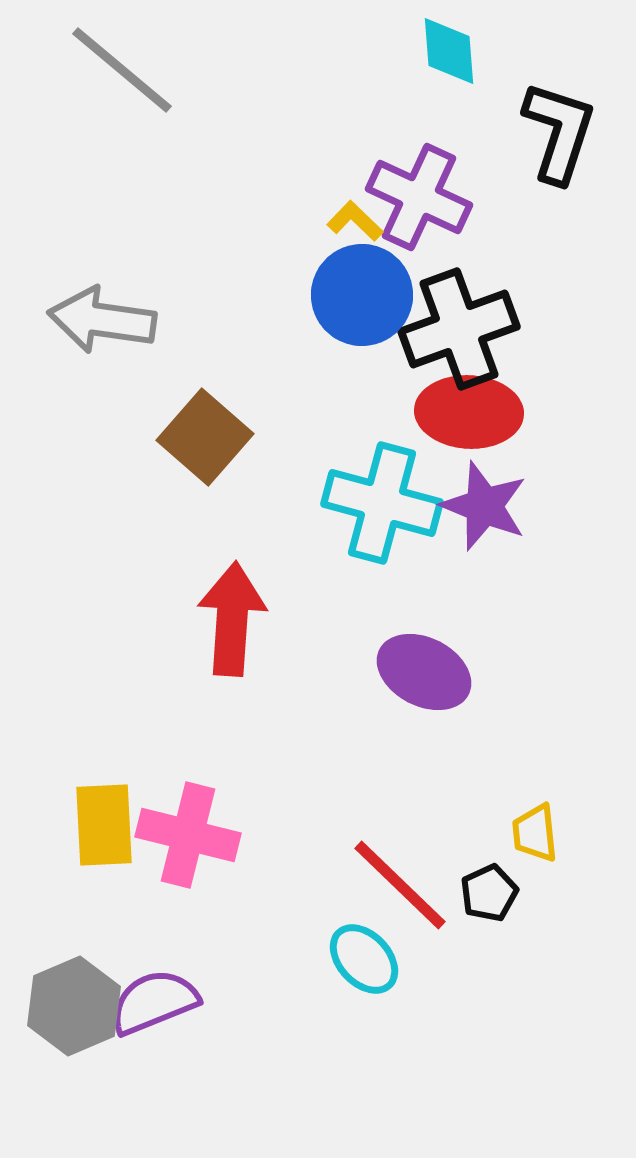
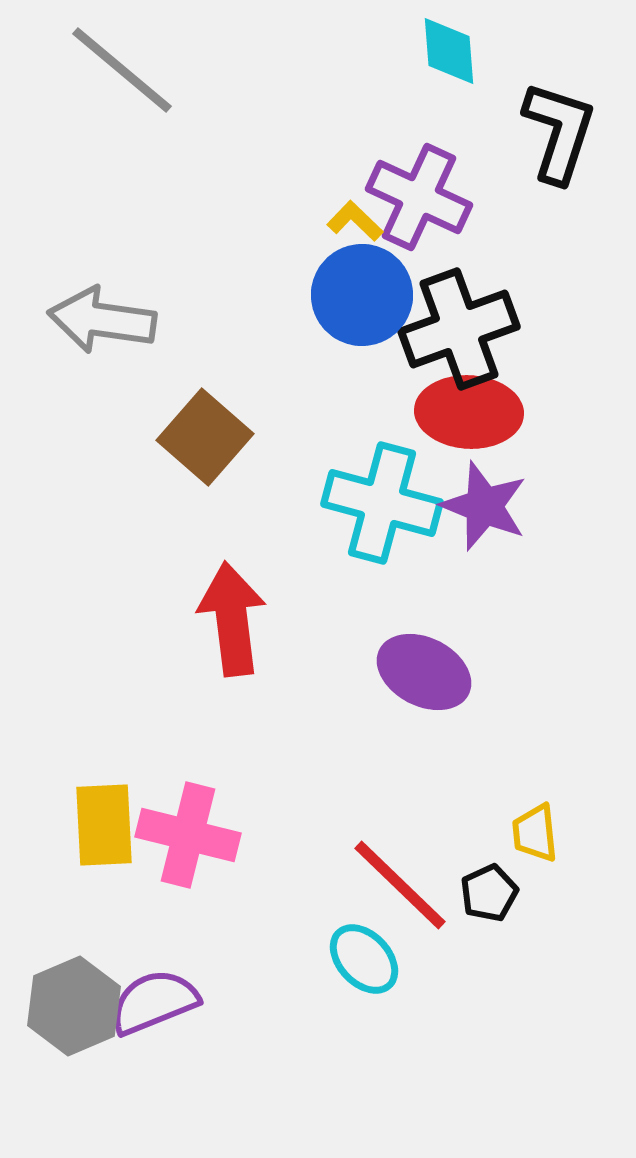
red arrow: rotated 11 degrees counterclockwise
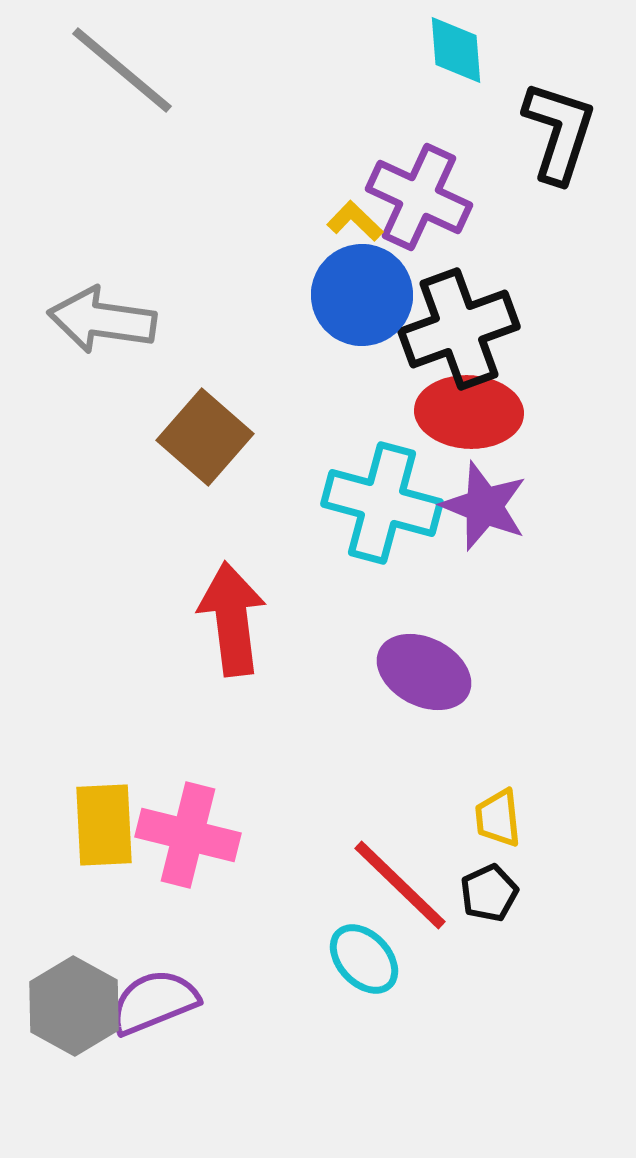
cyan diamond: moved 7 px right, 1 px up
yellow trapezoid: moved 37 px left, 15 px up
gray hexagon: rotated 8 degrees counterclockwise
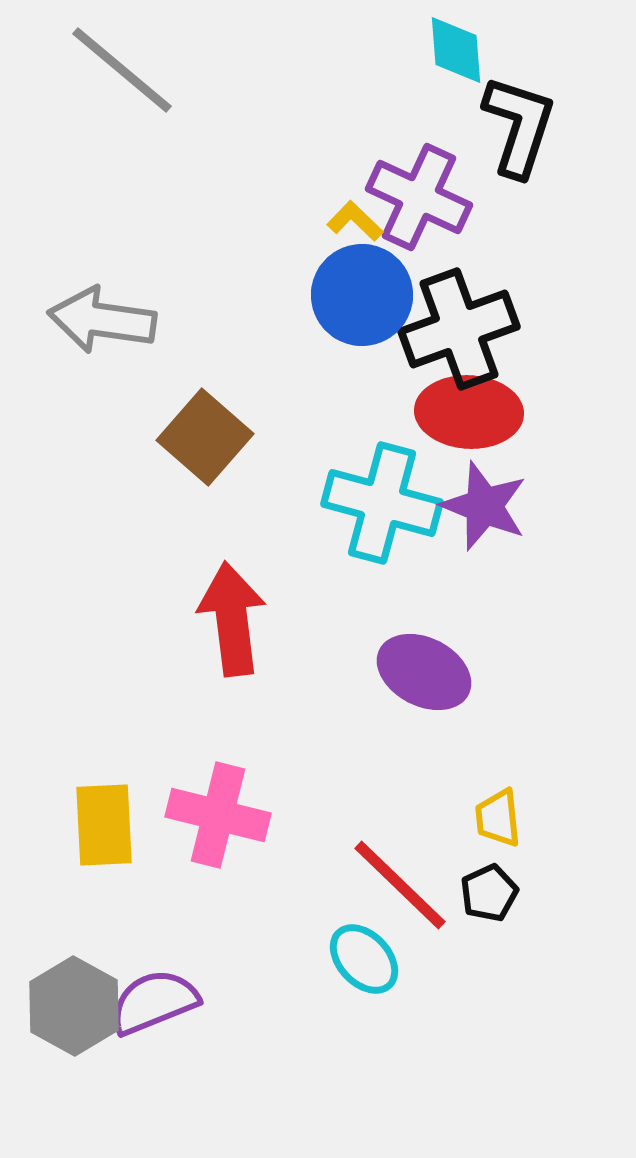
black L-shape: moved 40 px left, 6 px up
pink cross: moved 30 px right, 20 px up
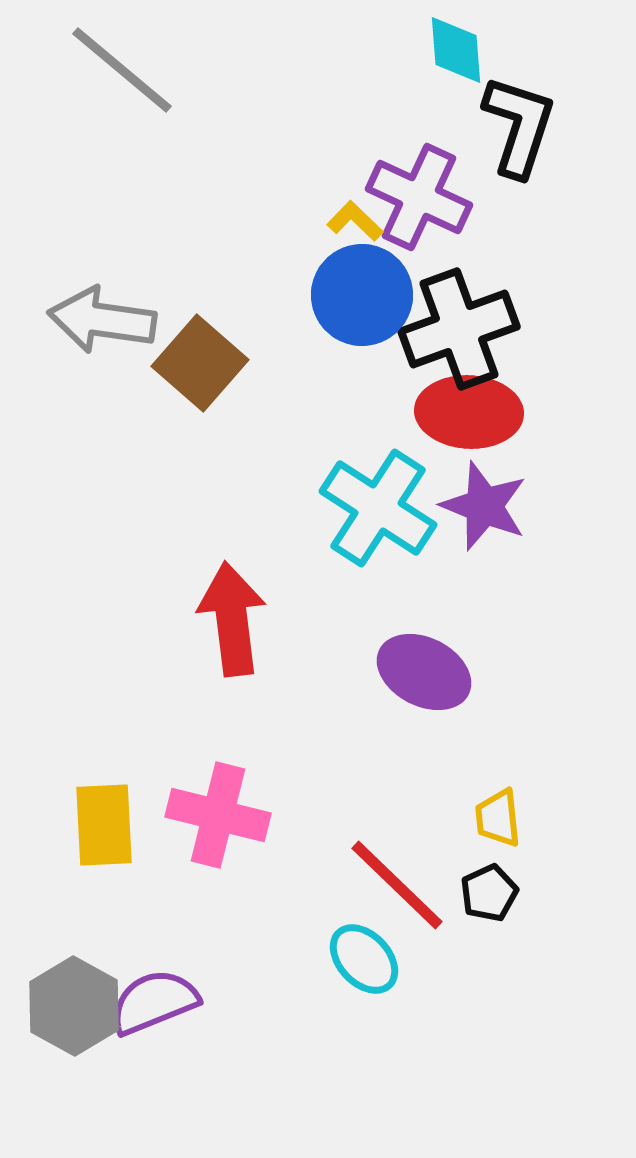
brown square: moved 5 px left, 74 px up
cyan cross: moved 4 px left, 5 px down; rotated 18 degrees clockwise
red line: moved 3 px left
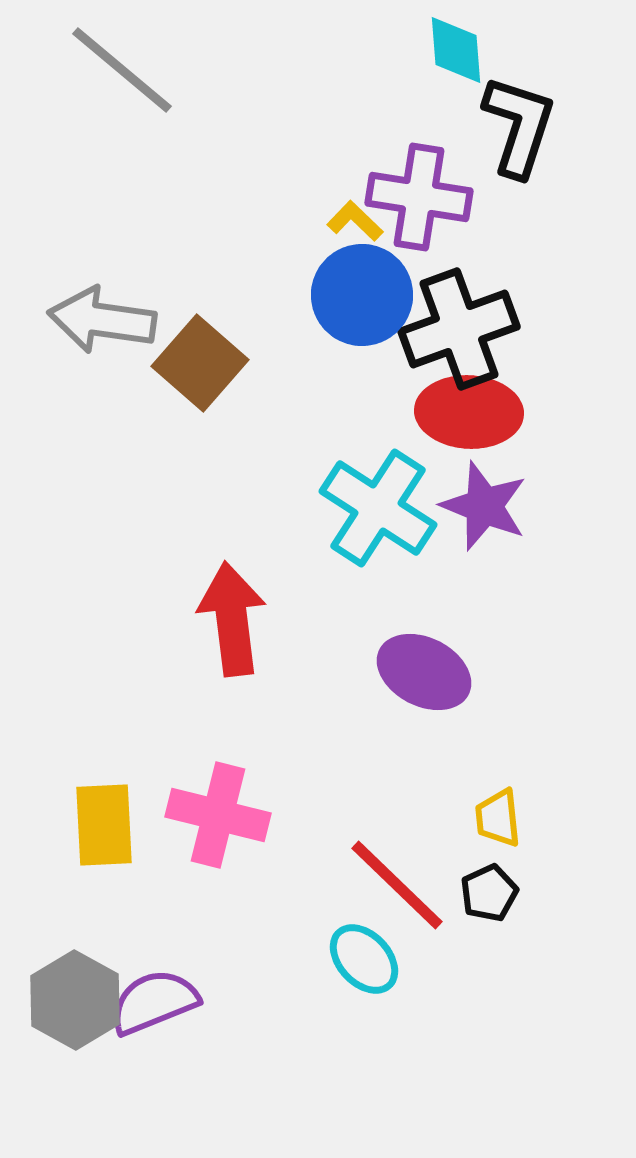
purple cross: rotated 16 degrees counterclockwise
gray hexagon: moved 1 px right, 6 px up
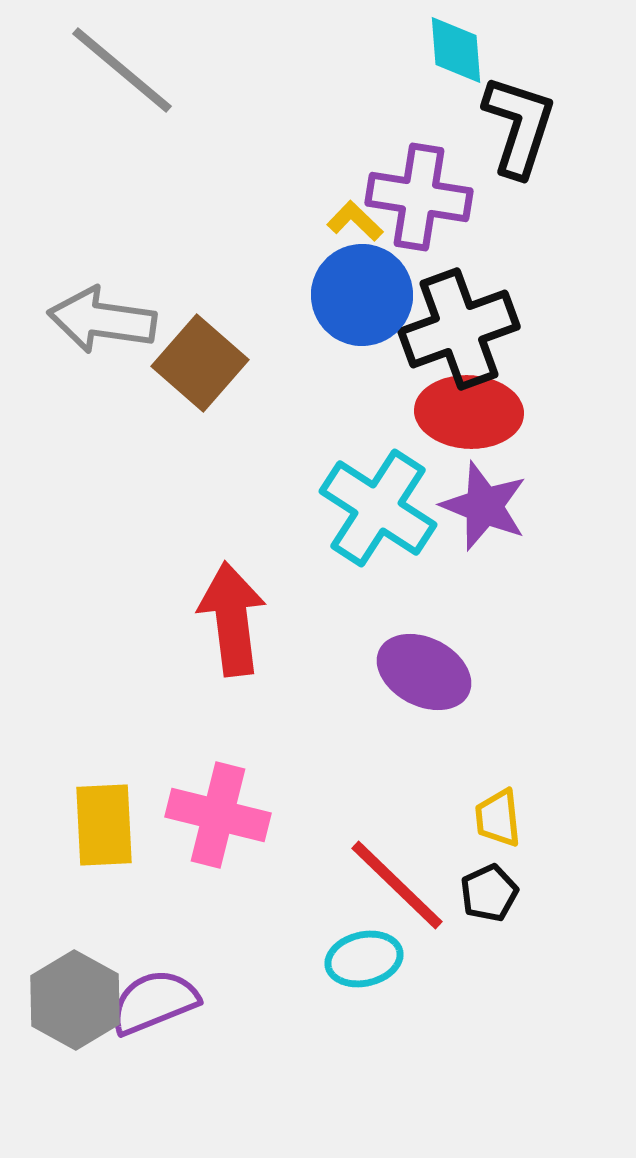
cyan ellipse: rotated 60 degrees counterclockwise
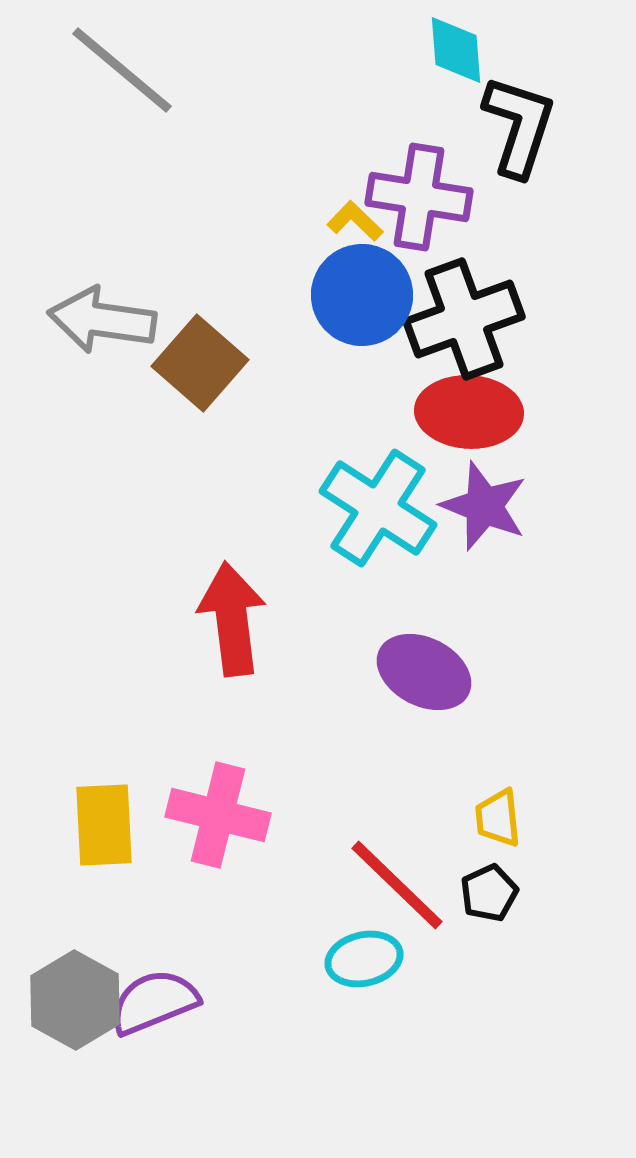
black cross: moved 5 px right, 10 px up
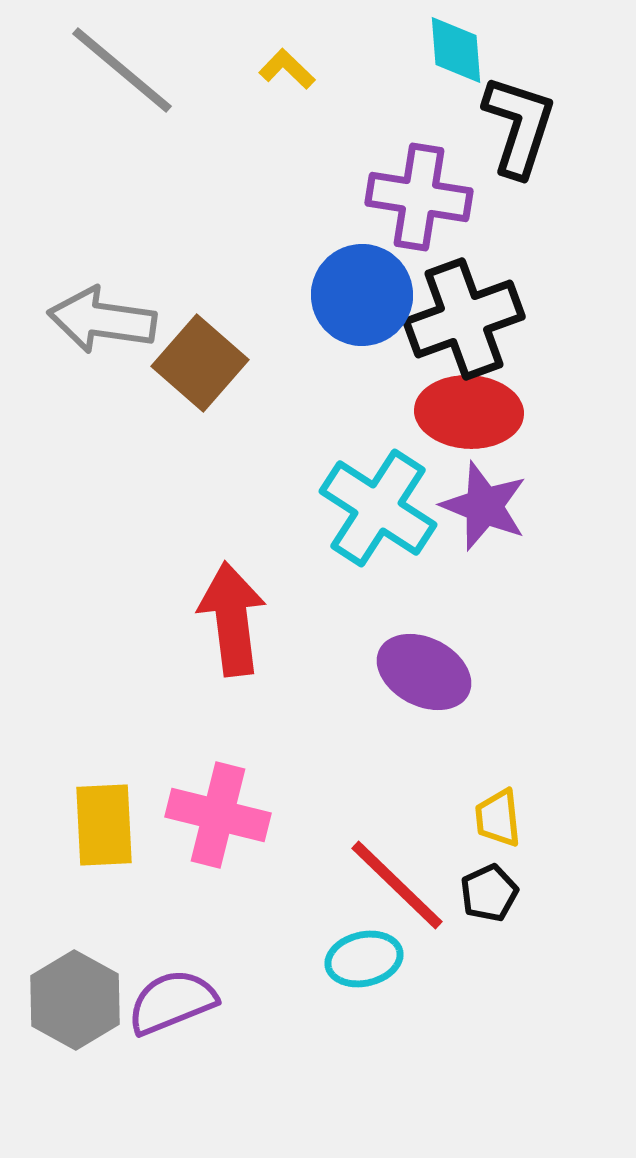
yellow L-shape: moved 68 px left, 152 px up
purple semicircle: moved 18 px right
